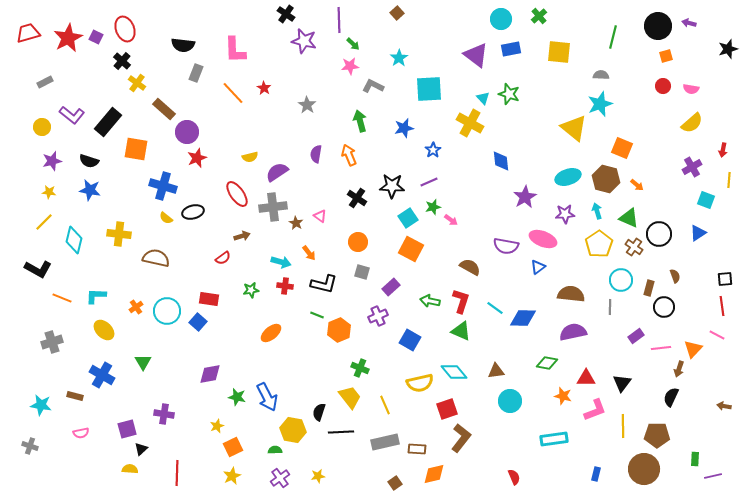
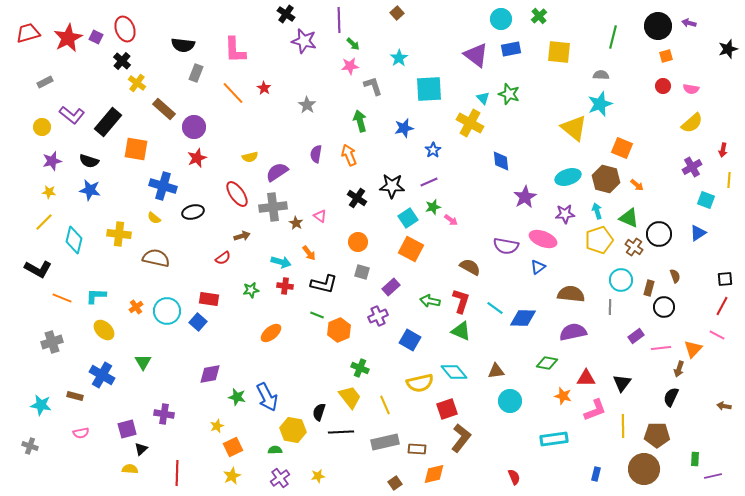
gray L-shape at (373, 86): rotated 45 degrees clockwise
purple circle at (187, 132): moved 7 px right, 5 px up
yellow semicircle at (166, 218): moved 12 px left
yellow pentagon at (599, 244): moved 4 px up; rotated 16 degrees clockwise
red line at (722, 306): rotated 36 degrees clockwise
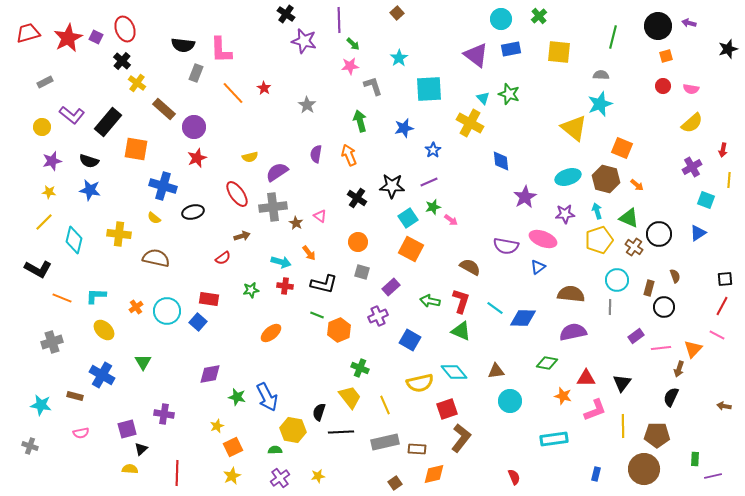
pink L-shape at (235, 50): moved 14 px left
cyan circle at (621, 280): moved 4 px left
